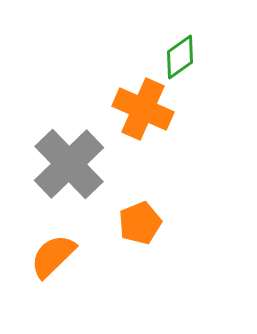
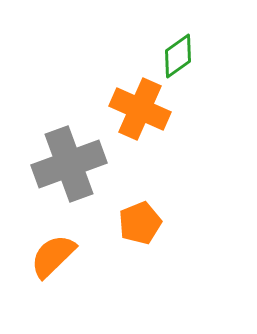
green diamond: moved 2 px left, 1 px up
orange cross: moved 3 px left
gray cross: rotated 24 degrees clockwise
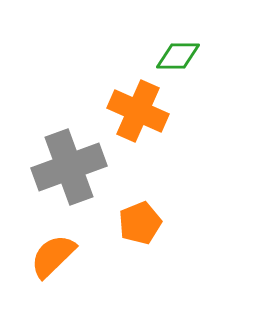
green diamond: rotated 36 degrees clockwise
orange cross: moved 2 px left, 2 px down
gray cross: moved 3 px down
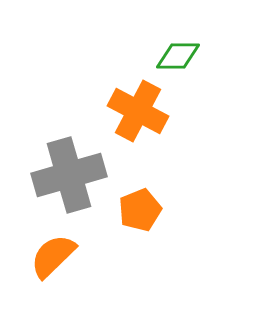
orange cross: rotated 4 degrees clockwise
gray cross: moved 8 px down; rotated 4 degrees clockwise
orange pentagon: moved 13 px up
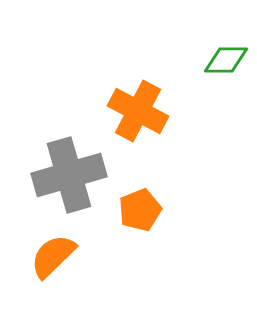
green diamond: moved 48 px right, 4 px down
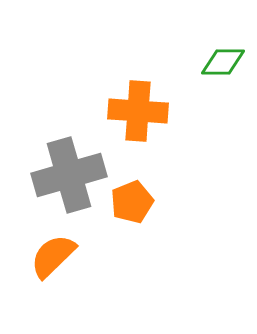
green diamond: moved 3 px left, 2 px down
orange cross: rotated 24 degrees counterclockwise
orange pentagon: moved 8 px left, 8 px up
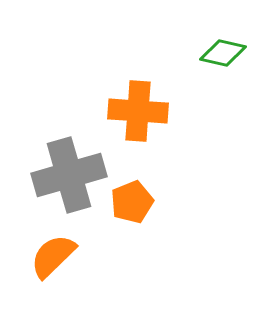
green diamond: moved 9 px up; rotated 12 degrees clockwise
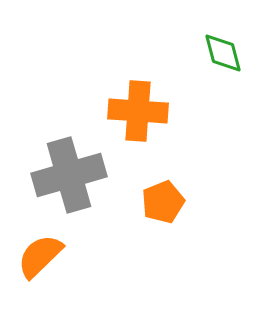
green diamond: rotated 63 degrees clockwise
orange pentagon: moved 31 px right
orange semicircle: moved 13 px left
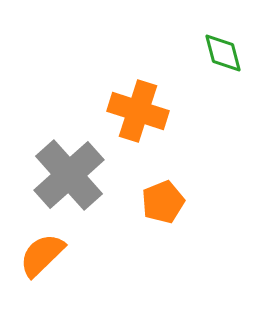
orange cross: rotated 14 degrees clockwise
gray cross: rotated 26 degrees counterclockwise
orange semicircle: moved 2 px right, 1 px up
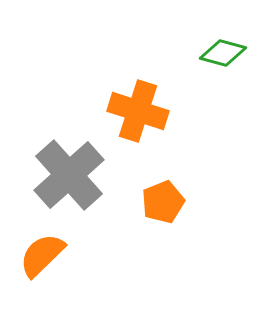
green diamond: rotated 60 degrees counterclockwise
